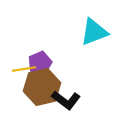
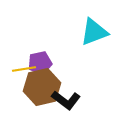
purple pentagon: rotated 10 degrees clockwise
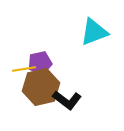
brown hexagon: moved 1 px left
black L-shape: moved 1 px right
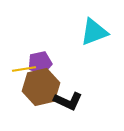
black L-shape: moved 1 px right, 1 px down; rotated 12 degrees counterclockwise
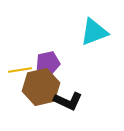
purple pentagon: moved 8 px right
yellow line: moved 4 px left, 1 px down
